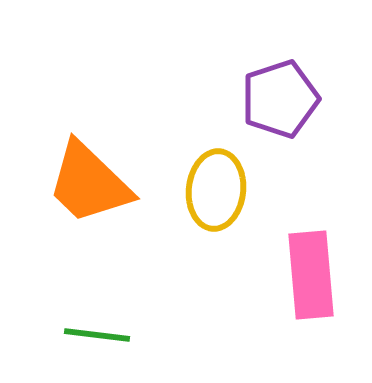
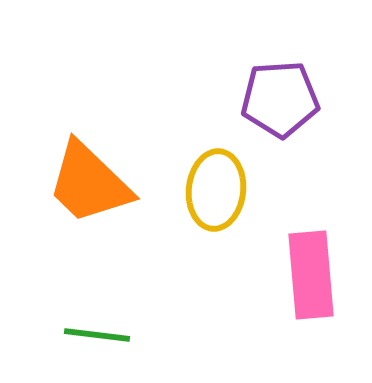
purple pentagon: rotated 14 degrees clockwise
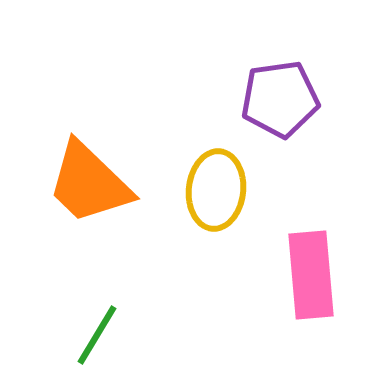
purple pentagon: rotated 4 degrees counterclockwise
green line: rotated 66 degrees counterclockwise
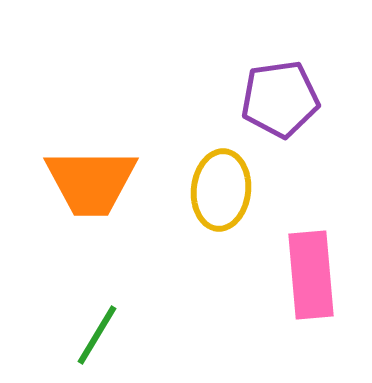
orange trapezoid: moved 2 px right, 1 px up; rotated 44 degrees counterclockwise
yellow ellipse: moved 5 px right
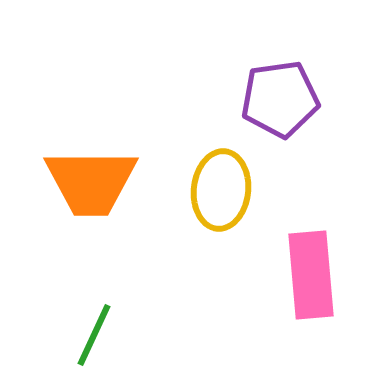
green line: moved 3 px left; rotated 6 degrees counterclockwise
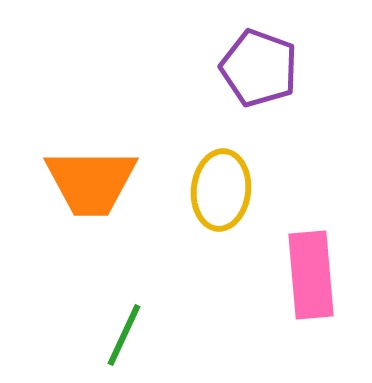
purple pentagon: moved 21 px left, 31 px up; rotated 28 degrees clockwise
green line: moved 30 px right
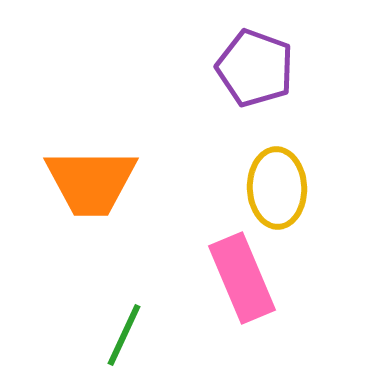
purple pentagon: moved 4 px left
yellow ellipse: moved 56 px right, 2 px up; rotated 8 degrees counterclockwise
pink rectangle: moved 69 px left, 3 px down; rotated 18 degrees counterclockwise
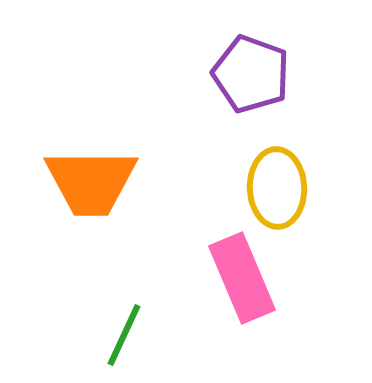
purple pentagon: moved 4 px left, 6 px down
